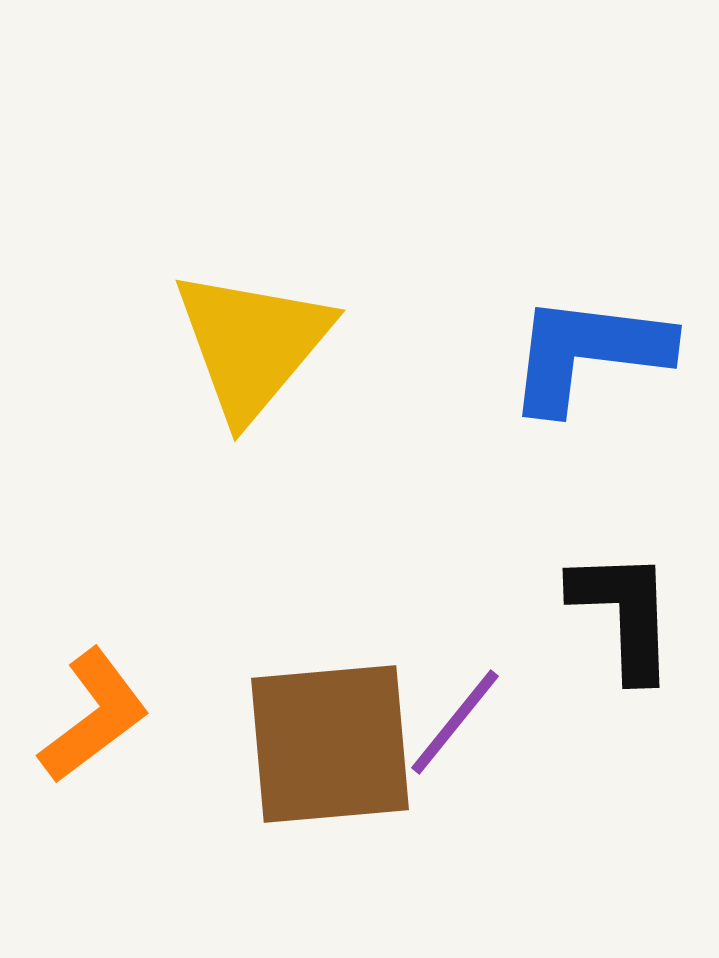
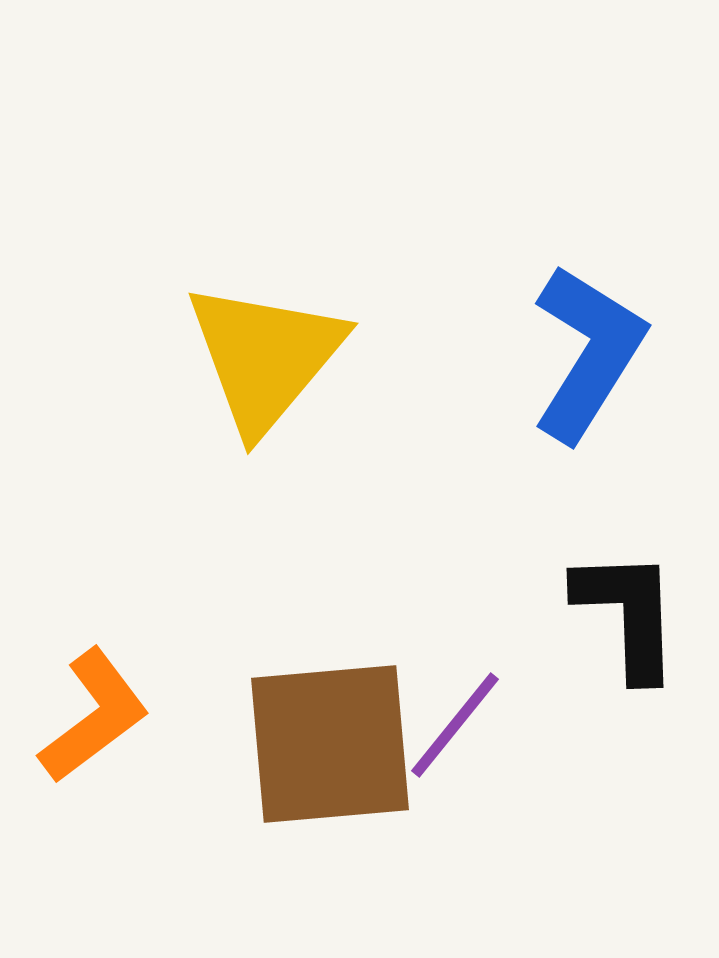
yellow triangle: moved 13 px right, 13 px down
blue L-shape: rotated 115 degrees clockwise
black L-shape: moved 4 px right
purple line: moved 3 px down
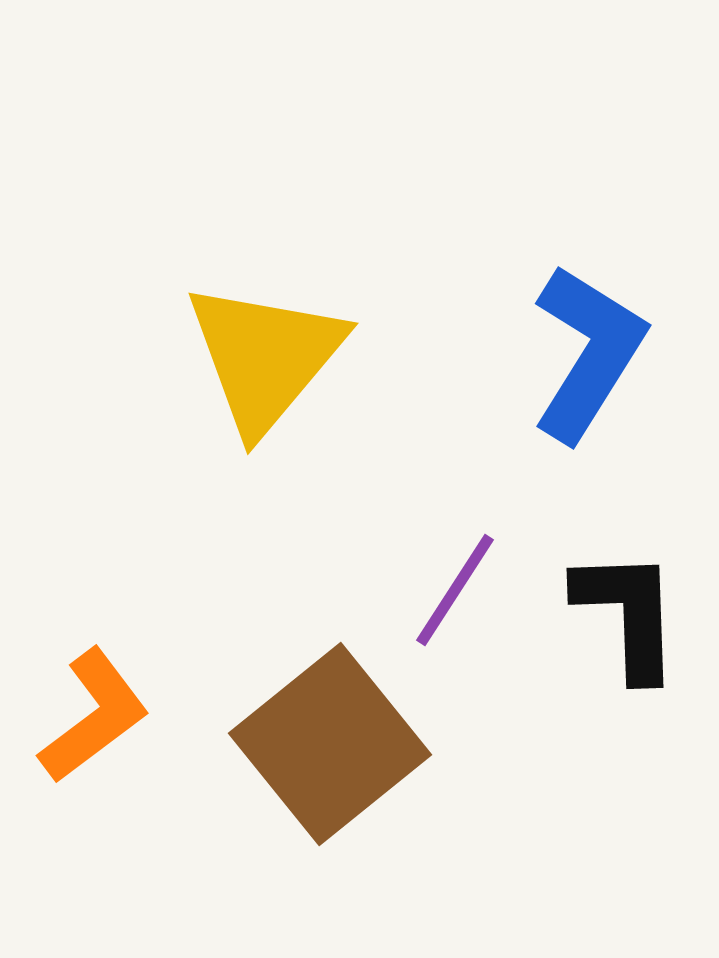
purple line: moved 135 px up; rotated 6 degrees counterclockwise
brown square: rotated 34 degrees counterclockwise
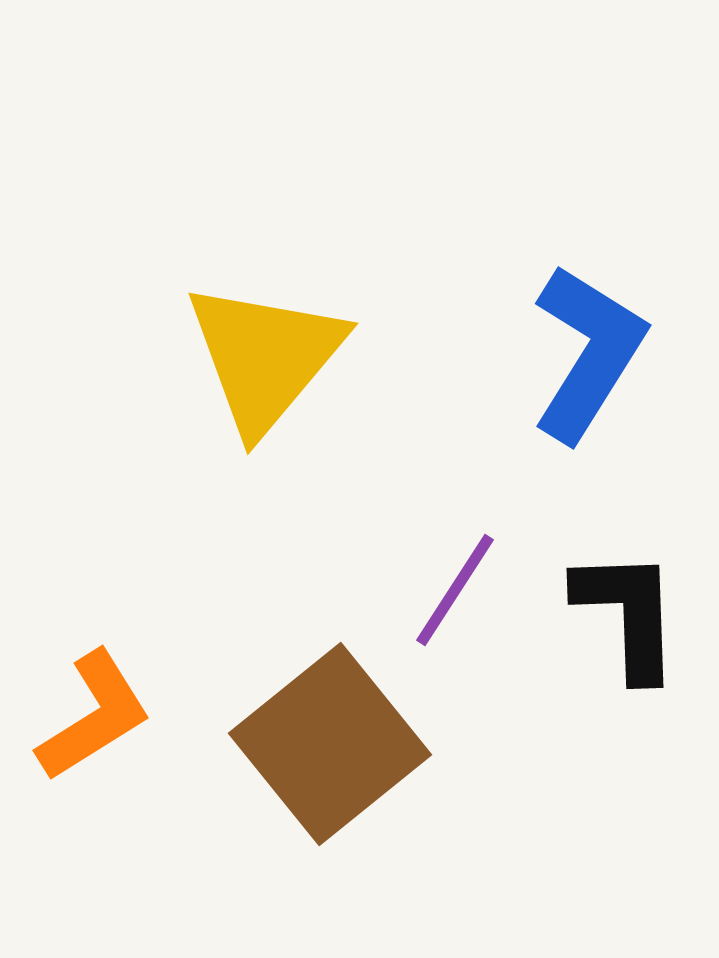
orange L-shape: rotated 5 degrees clockwise
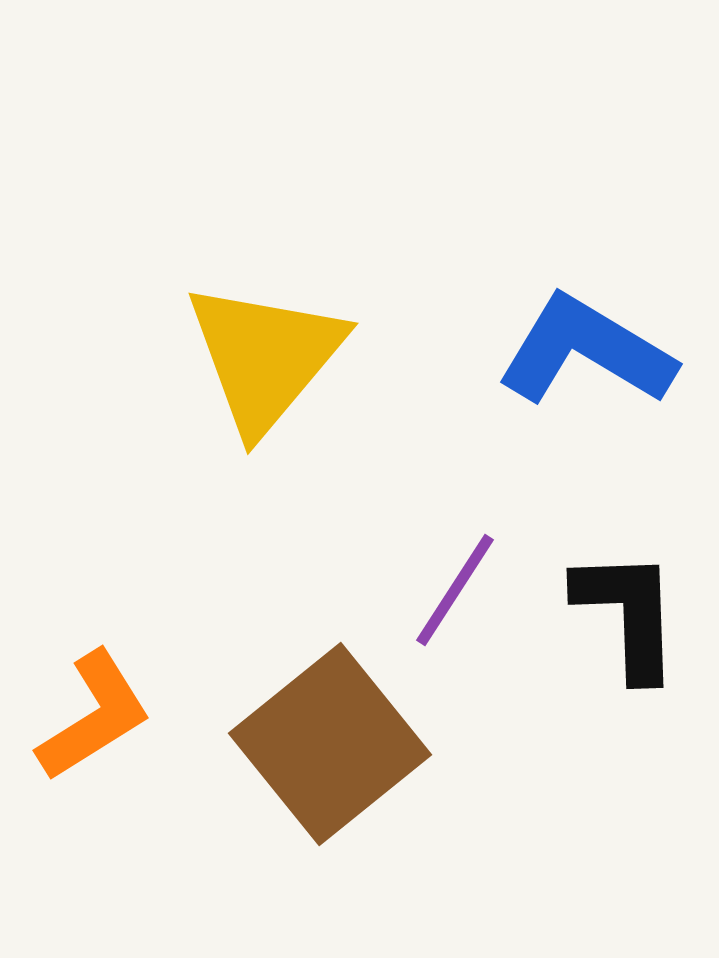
blue L-shape: moved 2 px left, 2 px up; rotated 91 degrees counterclockwise
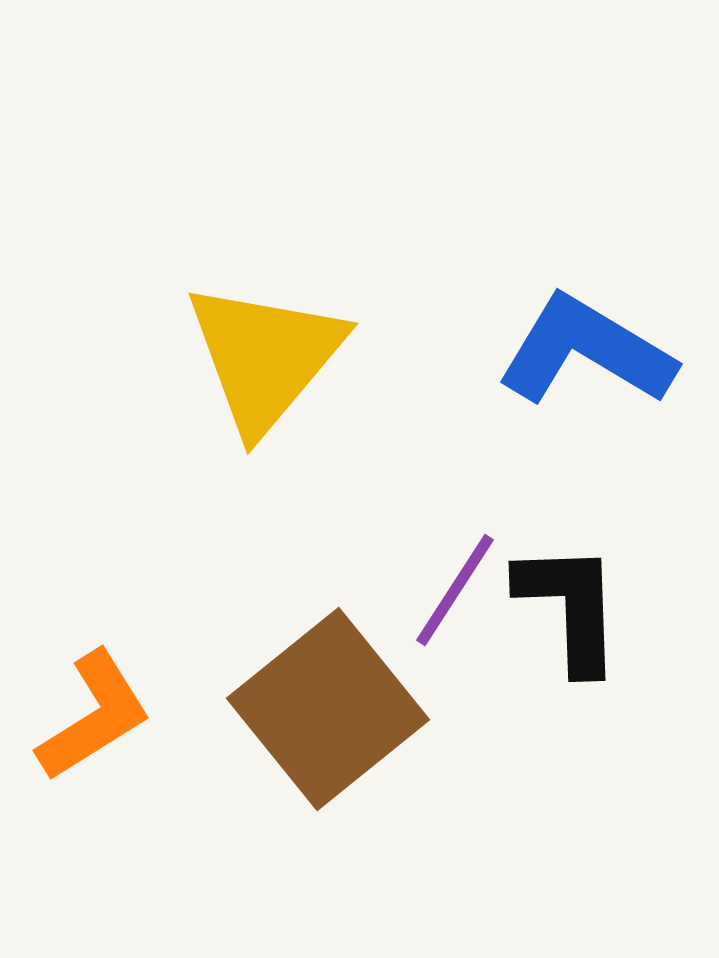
black L-shape: moved 58 px left, 7 px up
brown square: moved 2 px left, 35 px up
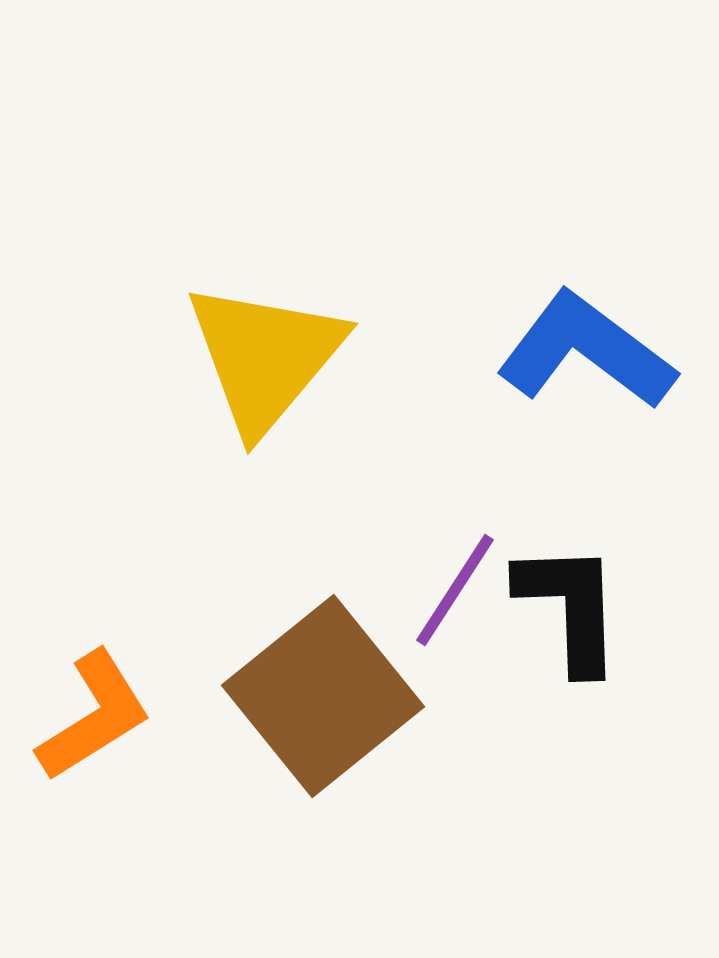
blue L-shape: rotated 6 degrees clockwise
brown square: moved 5 px left, 13 px up
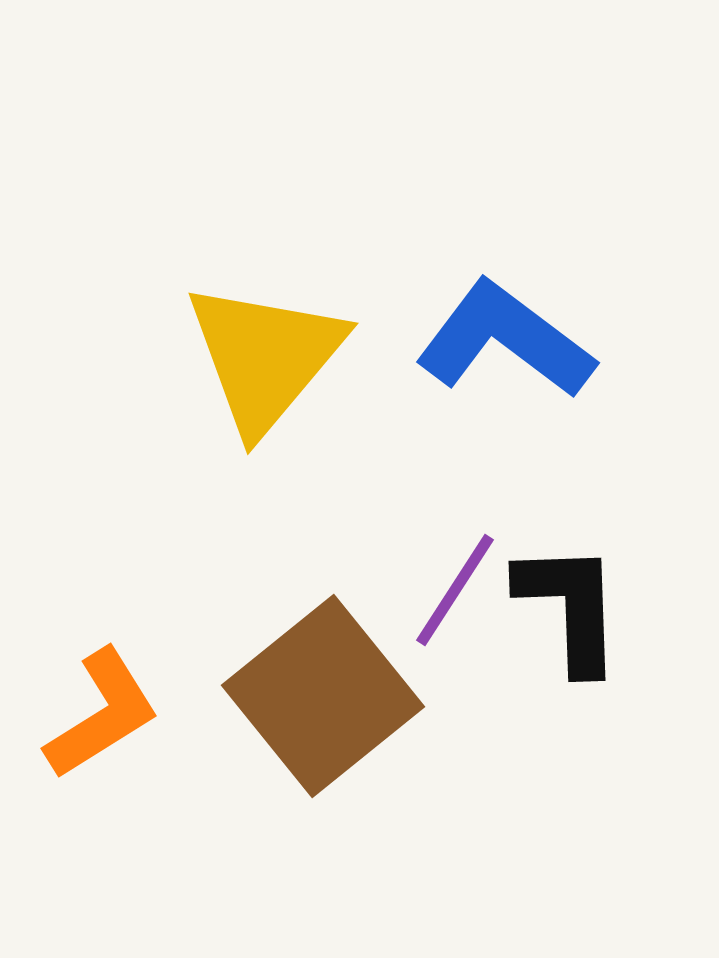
blue L-shape: moved 81 px left, 11 px up
orange L-shape: moved 8 px right, 2 px up
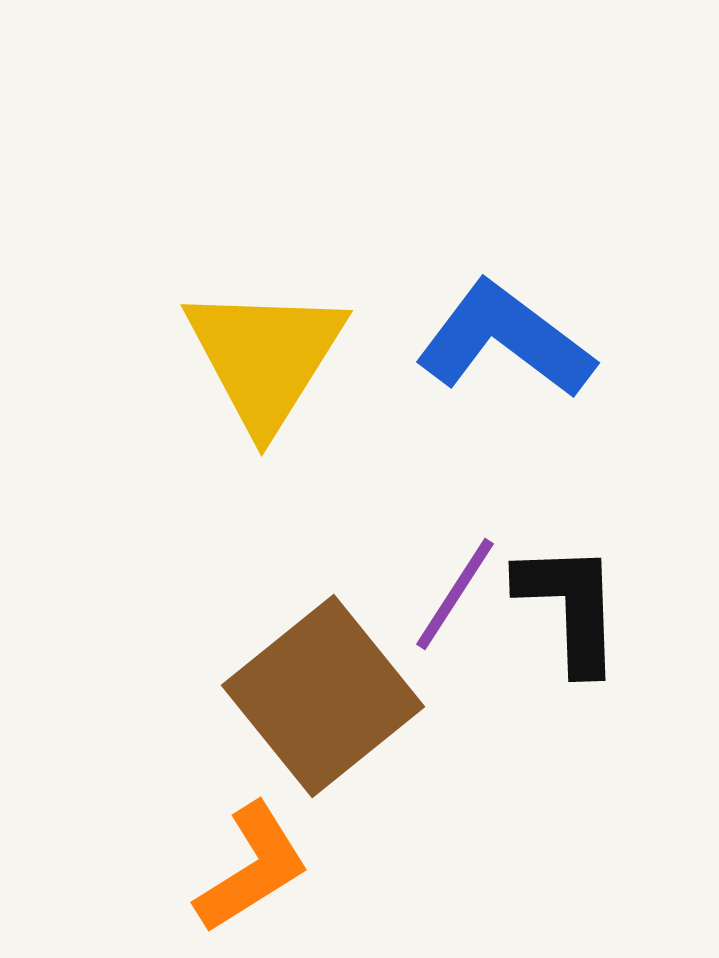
yellow triangle: rotated 8 degrees counterclockwise
purple line: moved 4 px down
orange L-shape: moved 150 px right, 154 px down
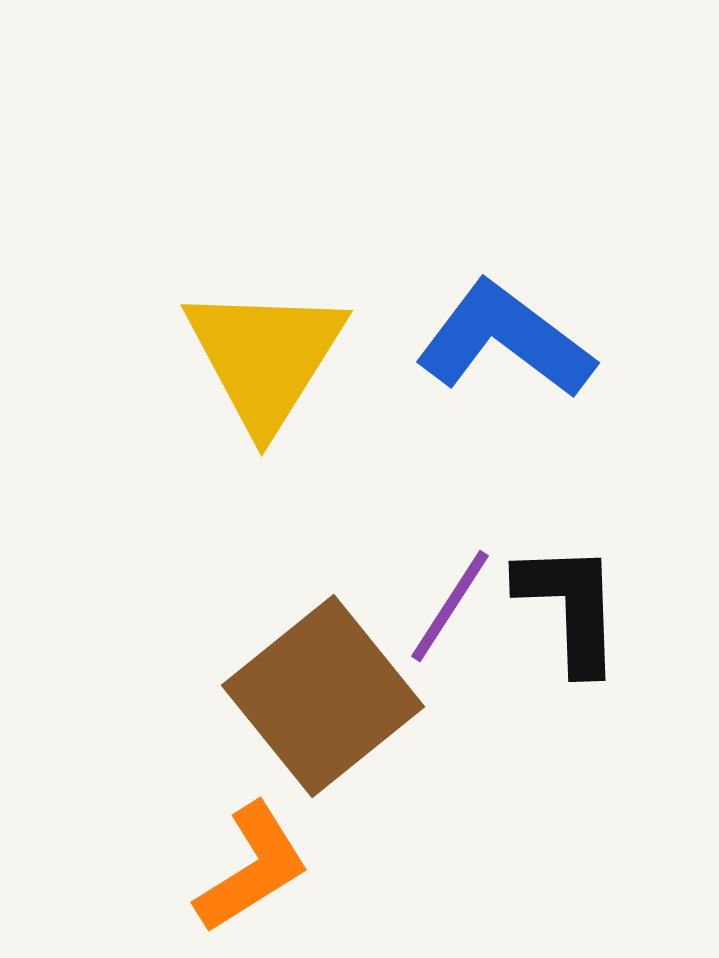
purple line: moved 5 px left, 12 px down
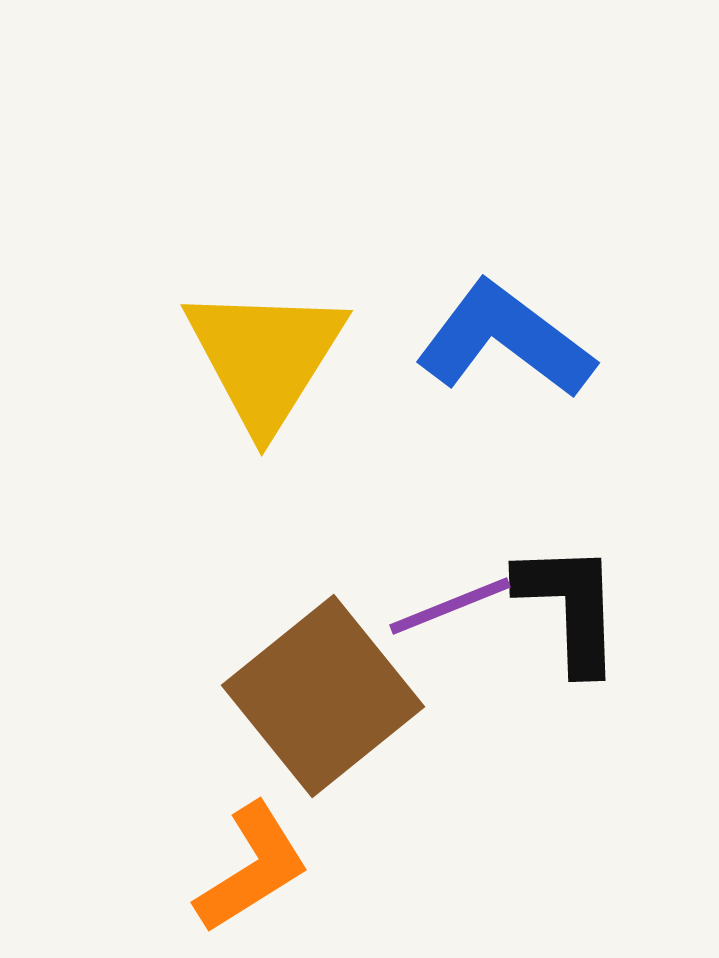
purple line: rotated 35 degrees clockwise
